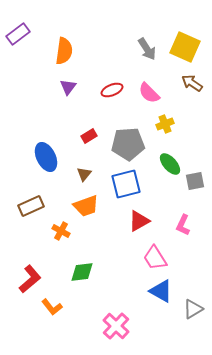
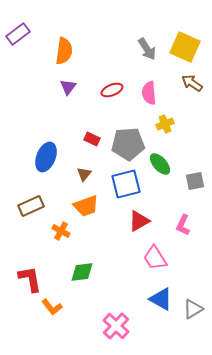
pink semicircle: rotated 40 degrees clockwise
red rectangle: moved 3 px right, 3 px down; rotated 56 degrees clockwise
blue ellipse: rotated 48 degrees clockwise
green ellipse: moved 10 px left
red L-shape: rotated 60 degrees counterclockwise
blue triangle: moved 8 px down
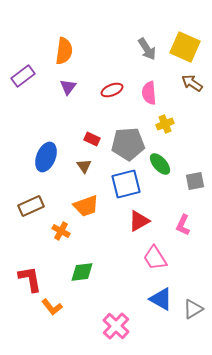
purple rectangle: moved 5 px right, 42 px down
brown triangle: moved 8 px up; rotated 14 degrees counterclockwise
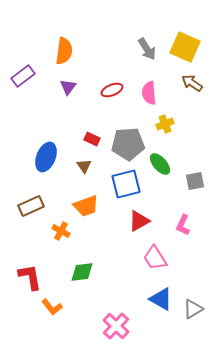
red L-shape: moved 2 px up
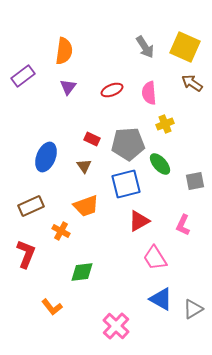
gray arrow: moved 2 px left, 2 px up
red L-shape: moved 4 px left, 23 px up; rotated 32 degrees clockwise
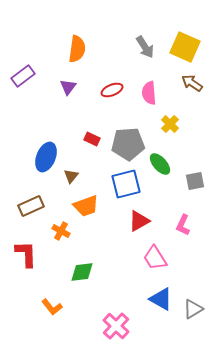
orange semicircle: moved 13 px right, 2 px up
yellow cross: moved 5 px right; rotated 24 degrees counterclockwise
brown triangle: moved 13 px left, 10 px down; rotated 14 degrees clockwise
red L-shape: rotated 24 degrees counterclockwise
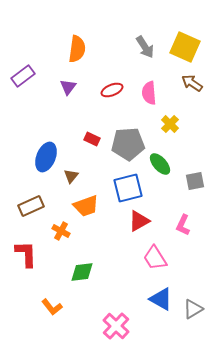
blue square: moved 2 px right, 4 px down
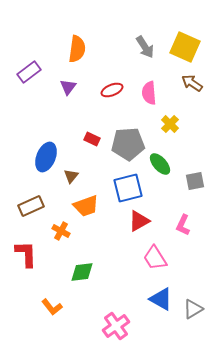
purple rectangle: moved 6 px right, 4 px up
pink cross: rotated 12 degrees clockwise
